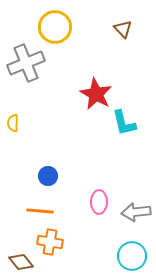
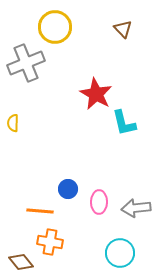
blue circle: moved 20 px right, 13 px down
gray arrow: moved 4 px up
cyan circle: moved 12 px left, 3 px up
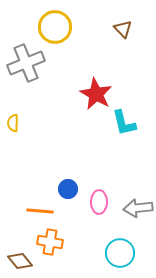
gray arrow: moved 2 px right
brown diamond: moved 1 px left, 1 px up
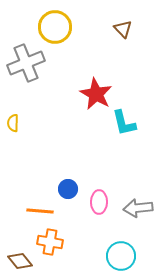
cyan circle: moved 1 px right, 3 px down
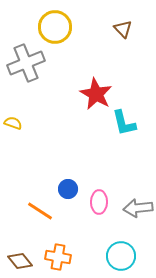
yellow semicircle: rotated 108 degrees clockwise
orange line: rotated 28 degrees clockwise
orange cross: moved 8 px right, 15 px down
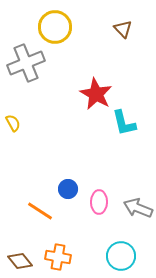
yellow semicircle: rotated 42 degrees clockwise
gray arrow: rotated 28 degrees clockwise
